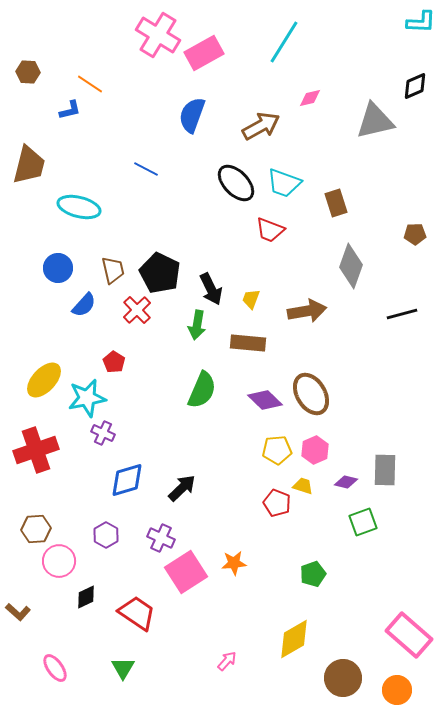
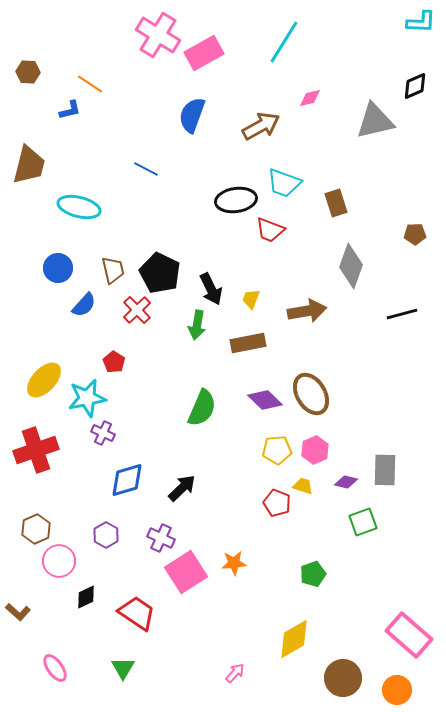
black ellipse at (236, 183): moved 17 px down; rotated 54 degrees counterclockwise
brown rectangle at (248, 343): rotated 16 degrees counterclockwise
green semicircle at (202, 390): moved 18 px down
brown hexagon at (36, 529): rotated 20 degrees counterclockwise
pink arrow at (227, 661): moved 8 px right, 12 px down
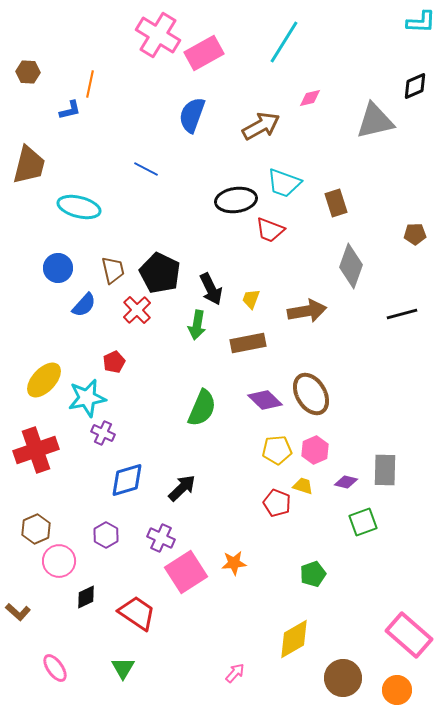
orange line at (90, 84): rotated 68 degrees clockwise
red pentagon at (114, 362): rotated 15 degrees clockwise
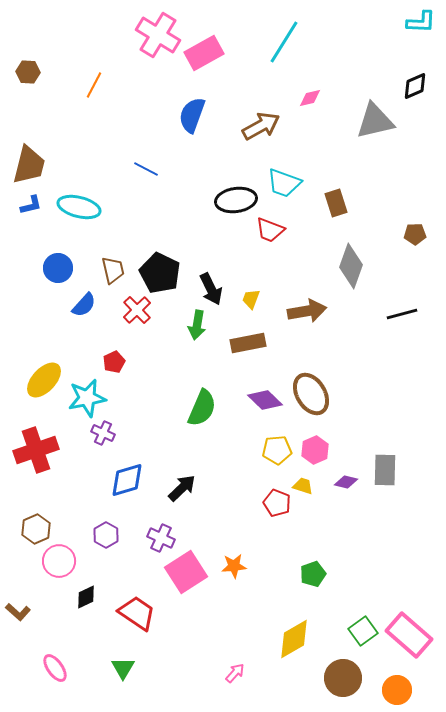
orange line at (90, 84): moved 4 px right, 1 px down; rotated 16 degrees clockwise
blue L-shape at (70, 110): moved 39 px left, 95 px down
green square at (363, 522): moved 109 px down; rotated 16 degrees counterclockwise
orange star at (234, 563): moved 3 px down
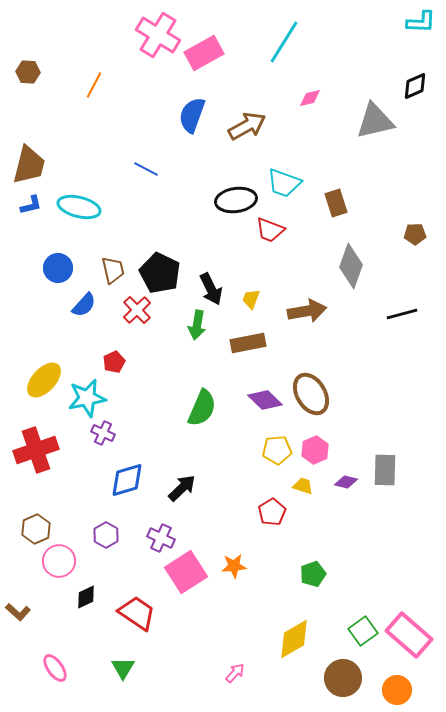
brown arrow at (261, 126): moved 14 px left
red pentagon at (277, 503): moved 5 px left, 9 px down; rotated 20 degrees clockwise
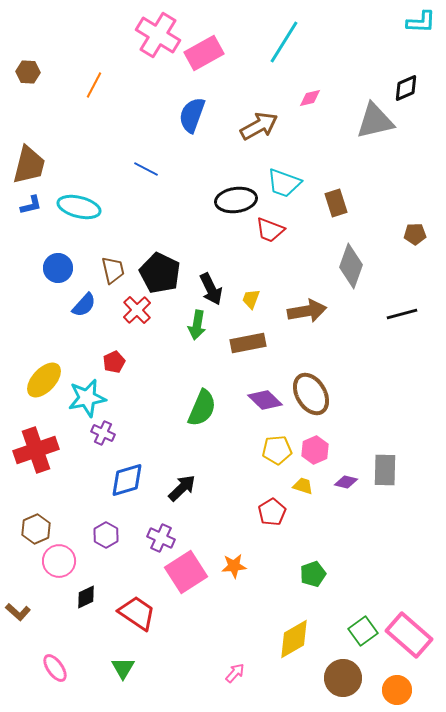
black diamond at (415, 86): moved 9 px left, 2 px down
brown arrow at (247, 126): moved 12 px right
